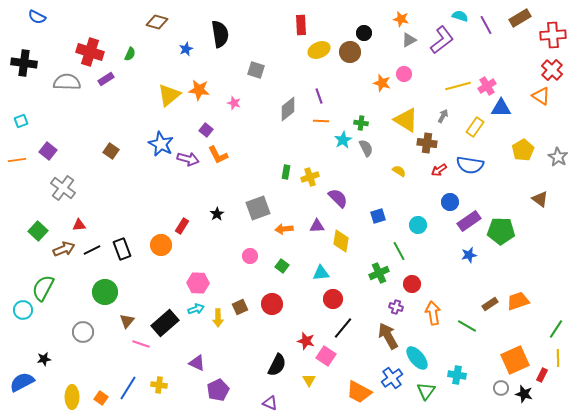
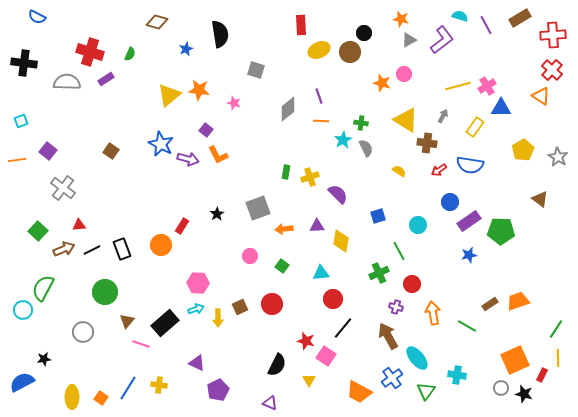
purple semicircle at (338, 198): moved 4 px up
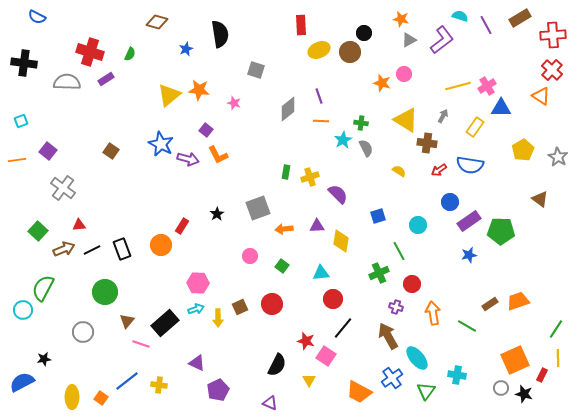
blue line at (128, 388): moved 1 px left, 7 px up; rotated 20 degrees clockwise
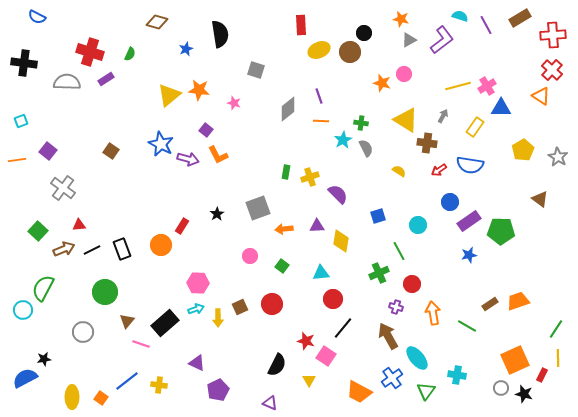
blue semicircle at (22, 382): moved 3 px right, 4 px up
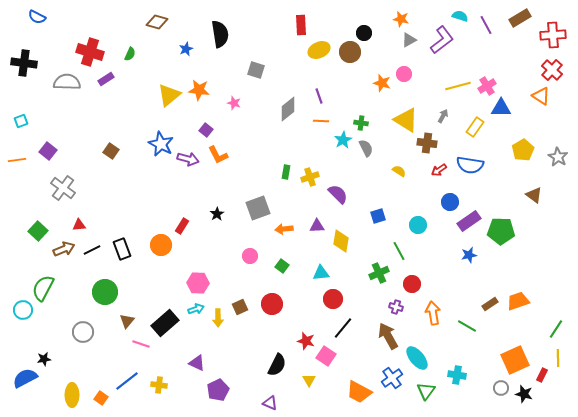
brown triangle at (540, 199): moved 6 px left, 4 px up
yellow ellipse at (72, 397): moved 2 px up
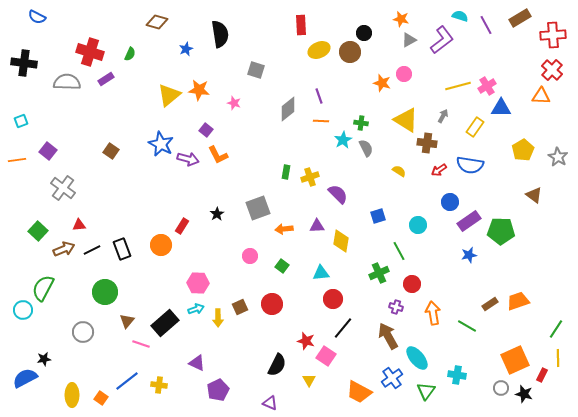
orange triangle at (541, 96): rotated 30 degrees counterclockwise
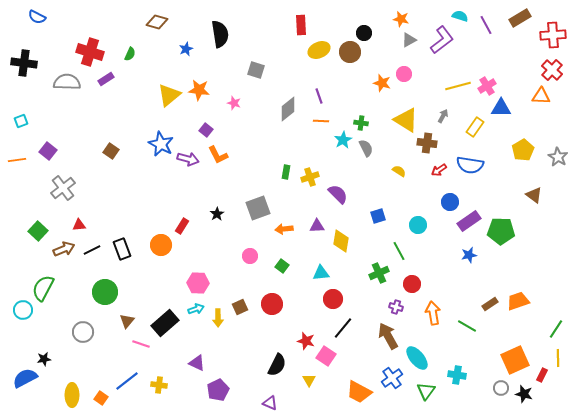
gray cross at (63, 188): rotated 15 degrees clockwise
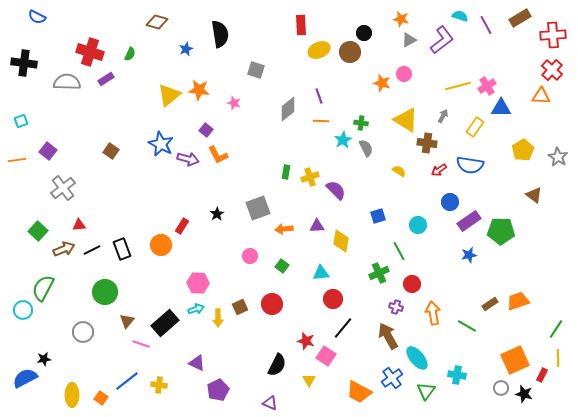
purple semicircle at (338, 194): moved 2 px left, 4 px up
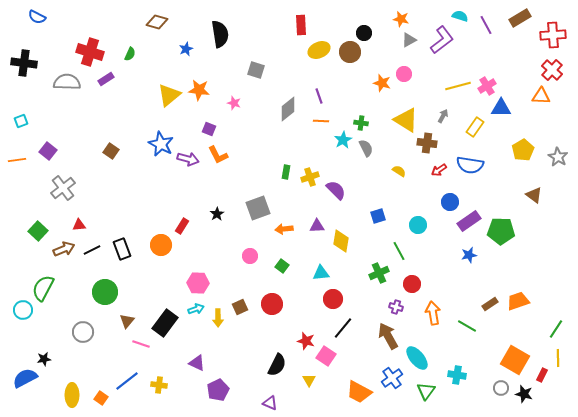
purple square at (206, 130): moved 3 px right, 1 px up; rotated 16 degrees counterclockwise
black rectangle at (165, 323): rotated 12 degrees counterclockwise
orange square at (515, 360): rotated 36 degrees counterclockwise
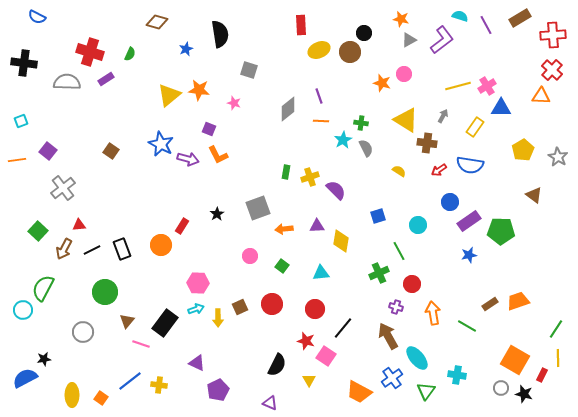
gray square at (256, 70): moved 7 px left
brown arrow at (64, 249): rotated 140 degrees clockwise
red circle at (333, 299): moved 18 px left, 10 px down
blue line at (127, 381): moved 3 px right
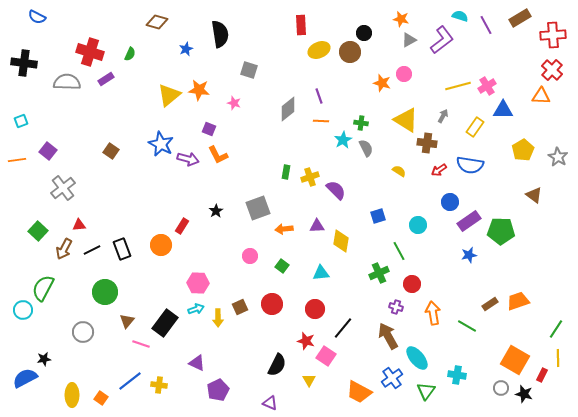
blue triangle at (501, 108): moved 2 px right, 2 px down
black star at (217, 214): moved 1 px left, 3 px up
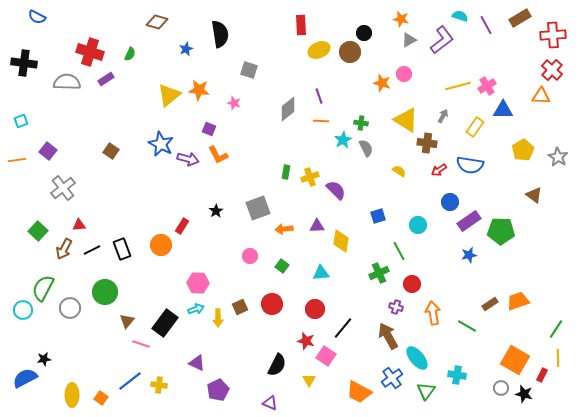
gray circle at (83, 332): moved 13 px left, 24 px up
